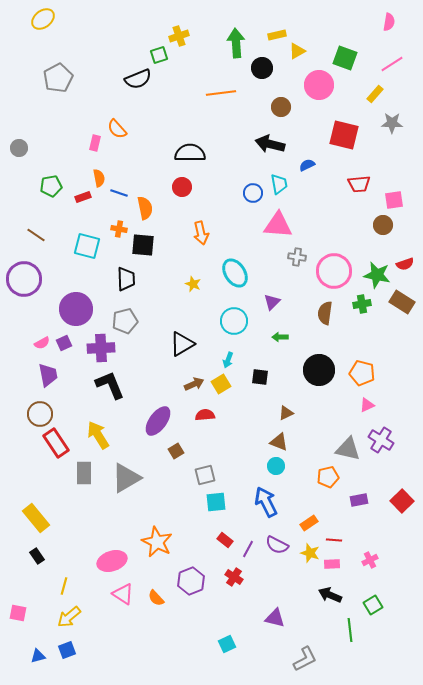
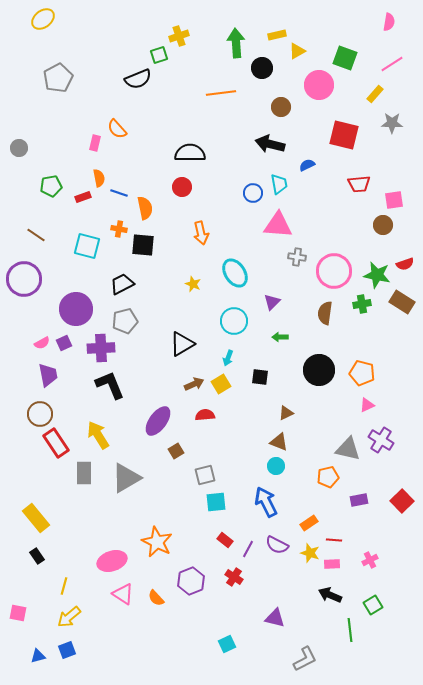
black trapezoid at (126, 279): moved 4 px left, 5 px down; rotated 115 degrees counterclockwise
cyan arrow at (228, 360): moved 2 px up
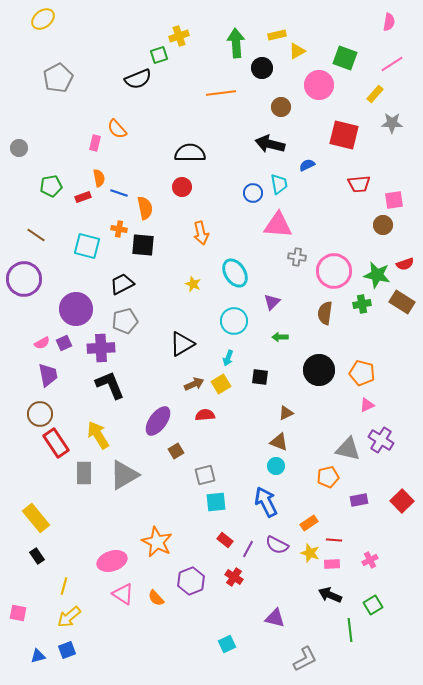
gray triangle at (126, 478): moved 2 px left, 3 px up
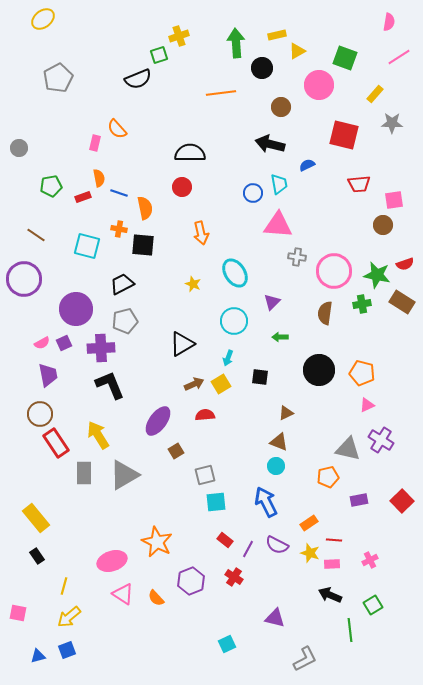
pink line at (392, 64): moved 7 px right, 7 px up
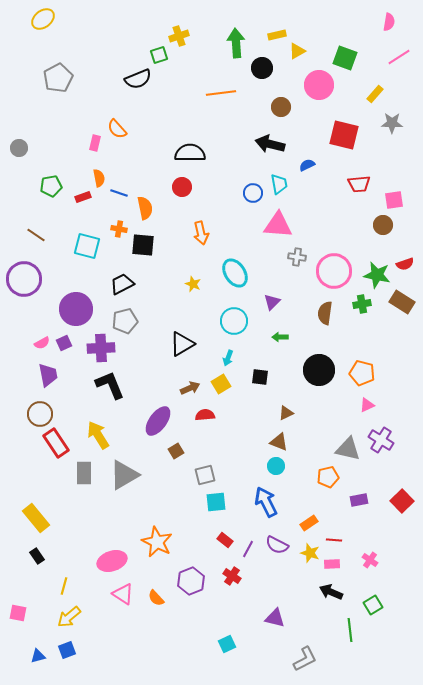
brown arrow at (194, 384): moved 4 px left, 4 px down
pink cross at (370, 560): rotated 28 degrees counterclockwise
red cross at (234, 577): moved 2 px left, 1 px up
black arrow at (330, 595): moved 1 px right, 3 px up
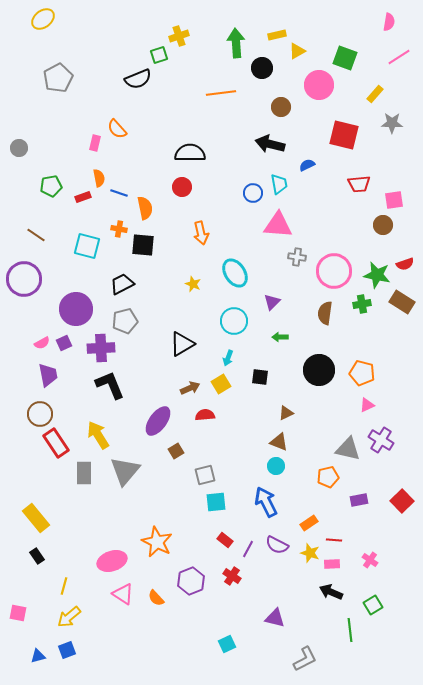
gray triangle at (124, 475): moved 1 px right, 4 px up; rotated 20 degrees counterclockwise
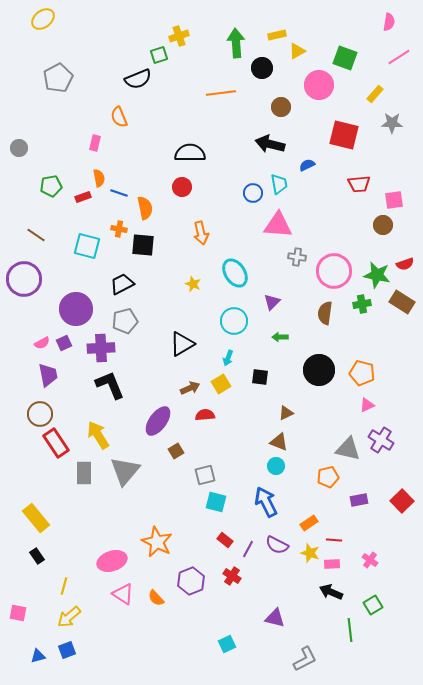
orange semicircle at (117, 129): moved 2 px right, 12 px up; rotated 20 degrees clockwise
cyan square at (216, 502): rotated 20 degrees clockwise
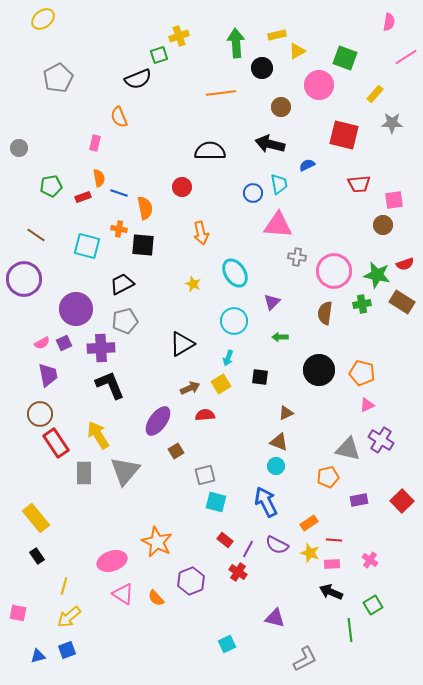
pink line at (399, 57): moved 7 px right
black semicircle at (190, 153): moved 20 px right, 2 px up
red cross at (232, 576): moved 6 px right, 4 px up
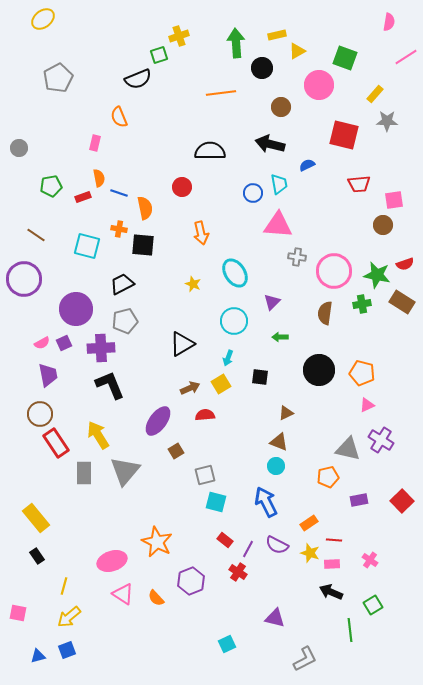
gray star at (392, 123): moved 5 px left, 2 px up
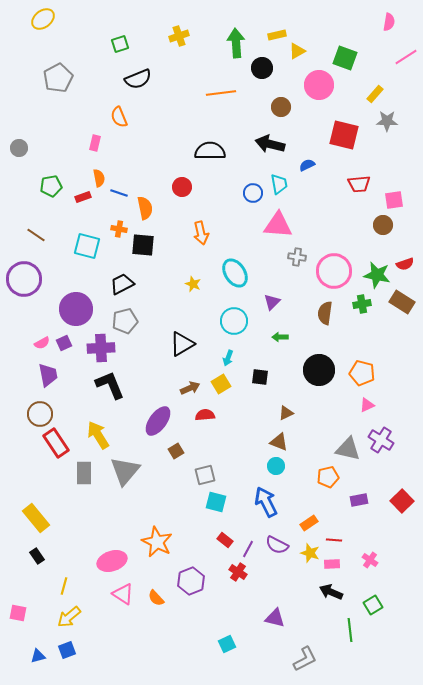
green square at (159, 55): moved 39 px left, 11 px up
